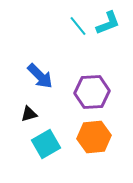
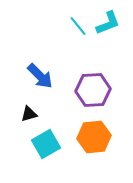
purple hexagon: moved 1 px right, 2 px up
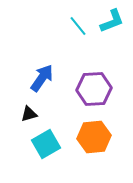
cyan L-shape: moved 4 px right, 2 px up
blue arrow: moved 2 px right, 2 px down; rotated 100 degrees counterclockwise
purple hexagon: moved 1 px right, 1 px up
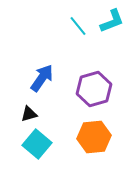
purple hexagon: rotated 12 degrees counterclockwise
cyan square: moved 9 px left; rotated 20 degrees counterclockwise
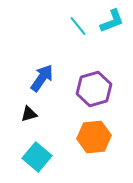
cyan square: moved 13 px down
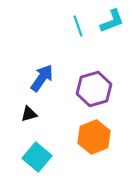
cyan line: rotated 20 degrees clockwise
orange hexagon: rotated 16 degrees counterclockwise
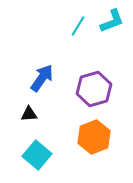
cyan line: rotated 50 degrees clockwise
black triangle: rotated 12 degrees clockwise
cyan square: moved 2 px up
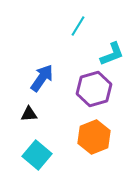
cyan L-shape: moved 33 px down
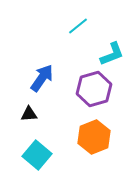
cyan line: rotated 20 degrees clockwise
